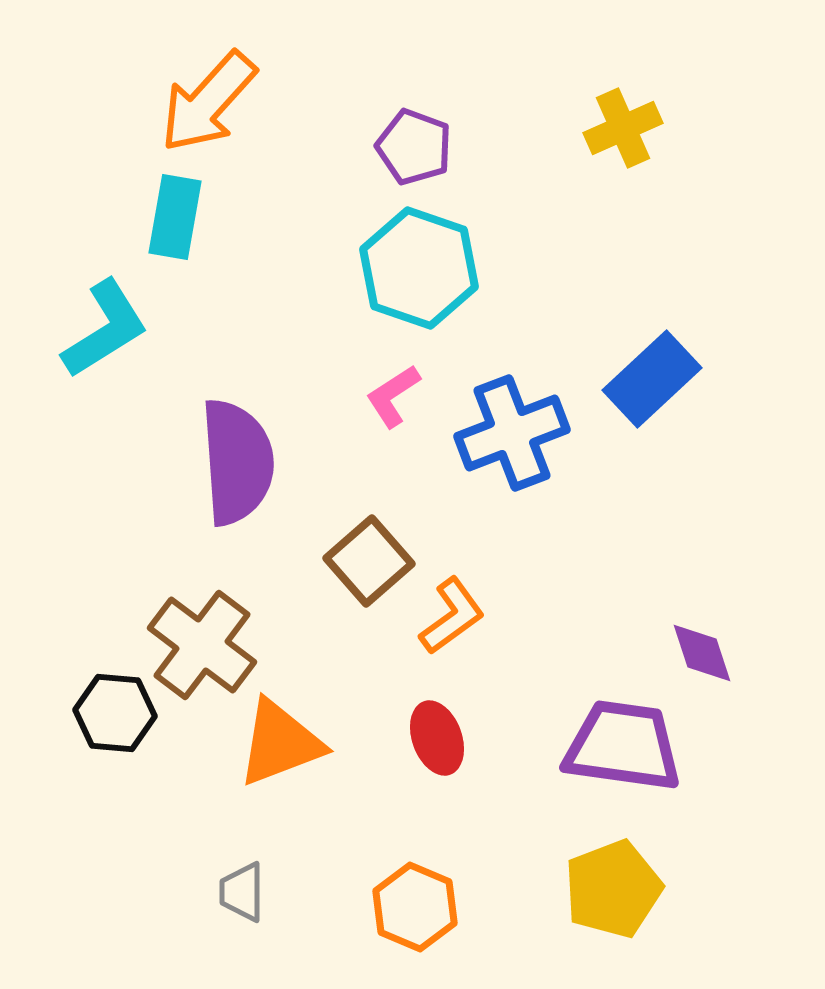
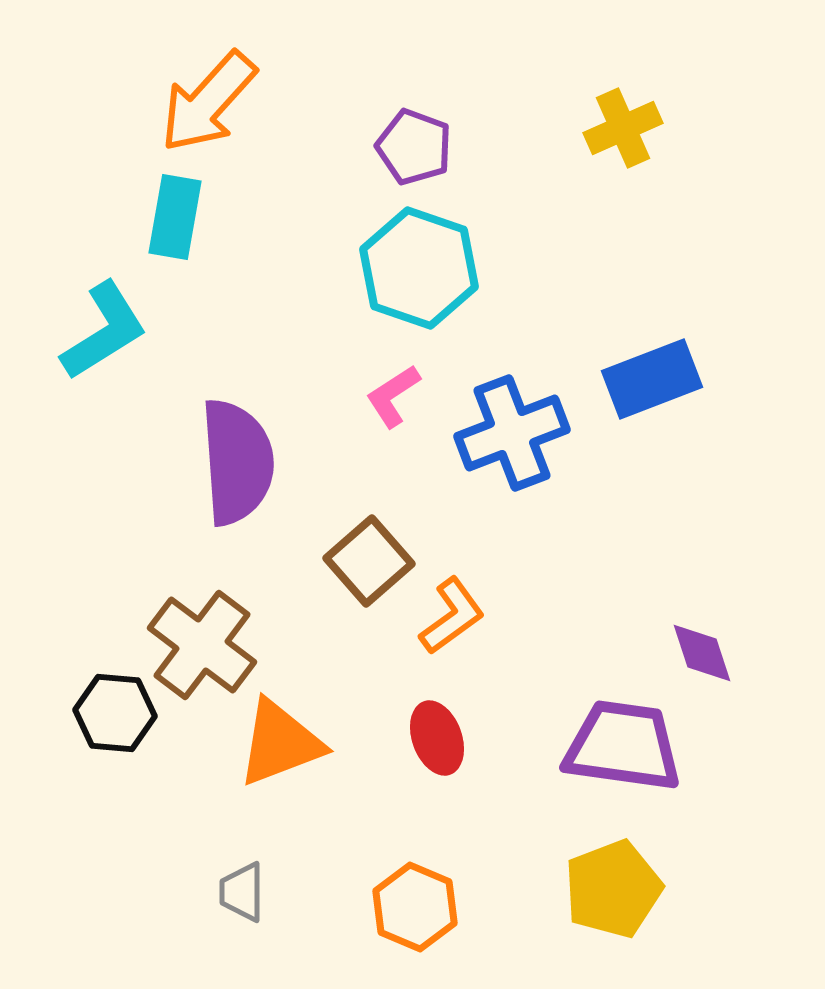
cyan L-shape: moved 1 px left, 2 px down
blue rectangle: rotated 22 degrees clockwise
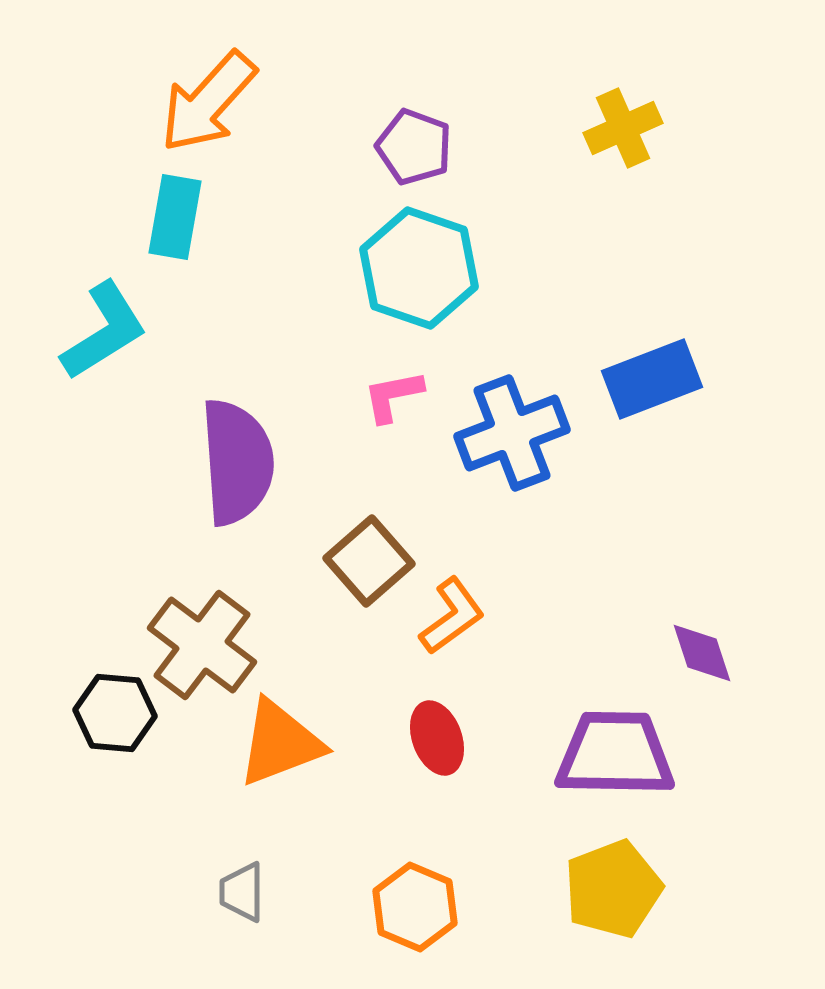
pink L-shape: rotated 22 degrees clockwise
purple trapezoid: moved 8 px left, 8 px down; rotated 7 degrees counterclockwise
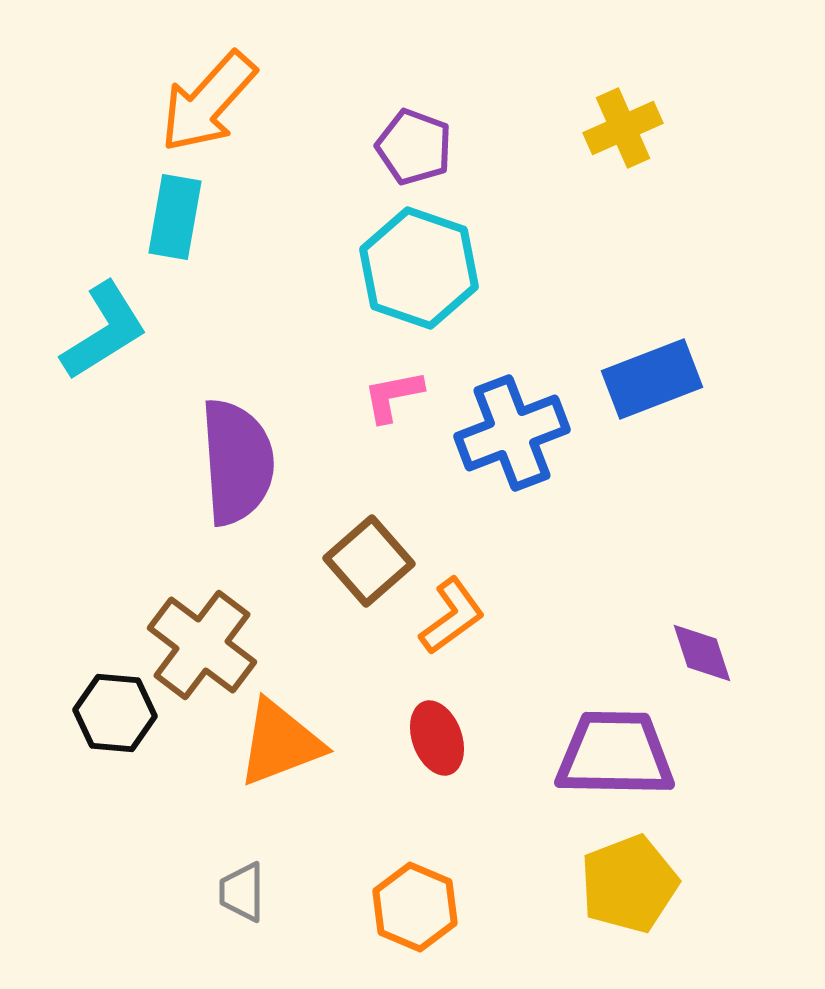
yellow pentagon: moved 16 px right, 5 px up
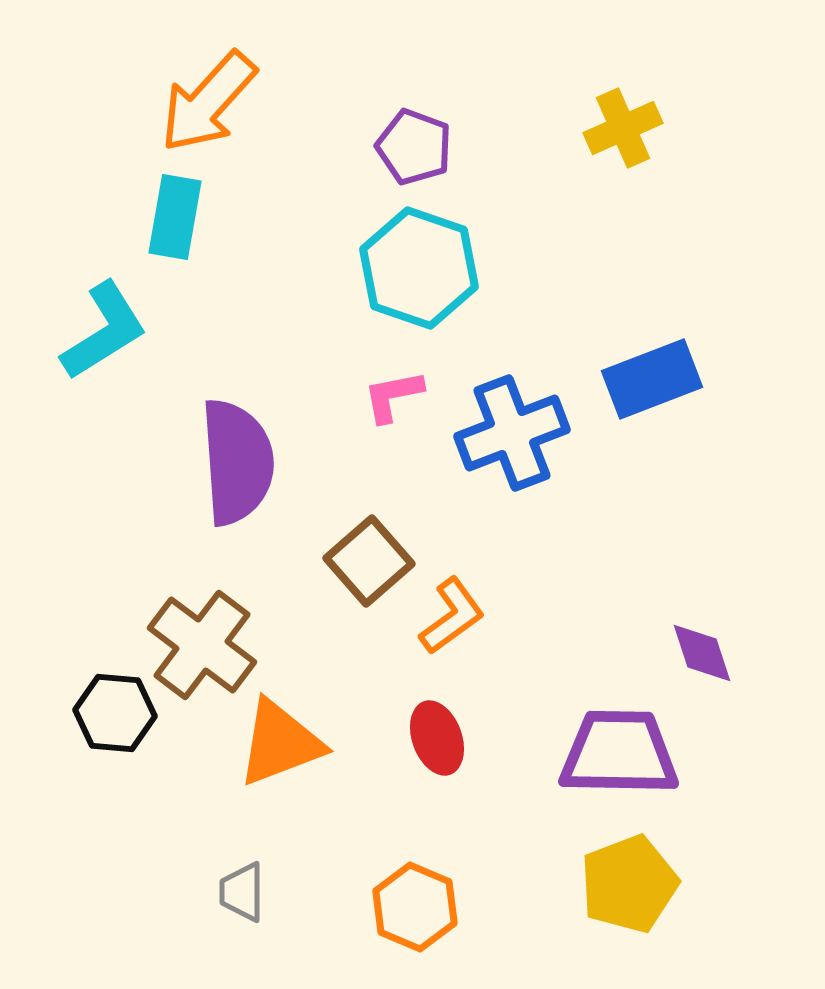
purple trapezoid: moved 4 px right, 1 px up
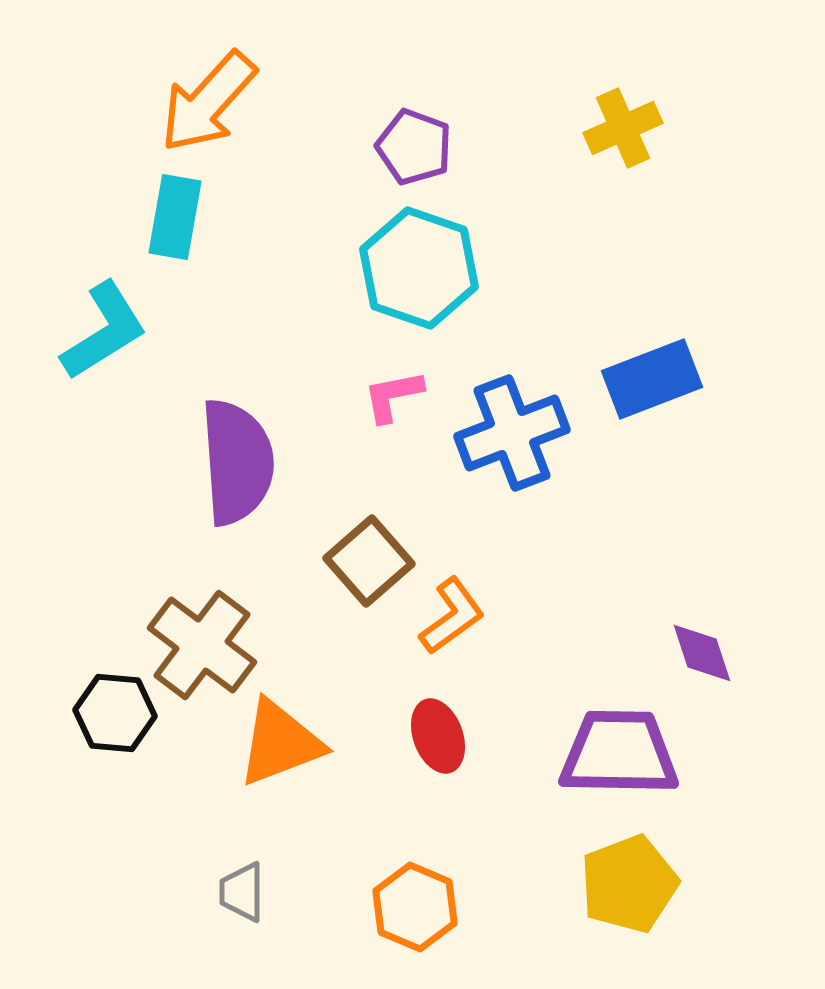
red ellipse: moved 1 px right, 2 px up
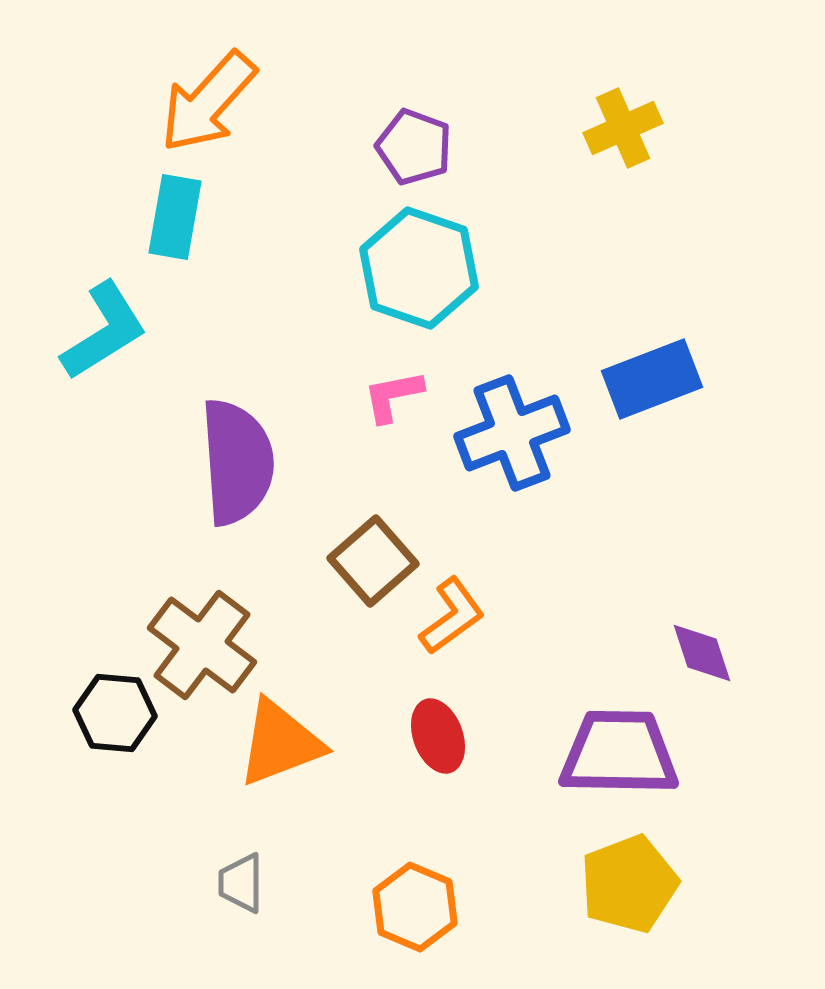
brown square: moved 4 px right
gray trapezoid: moved 1 px left, 9 px up
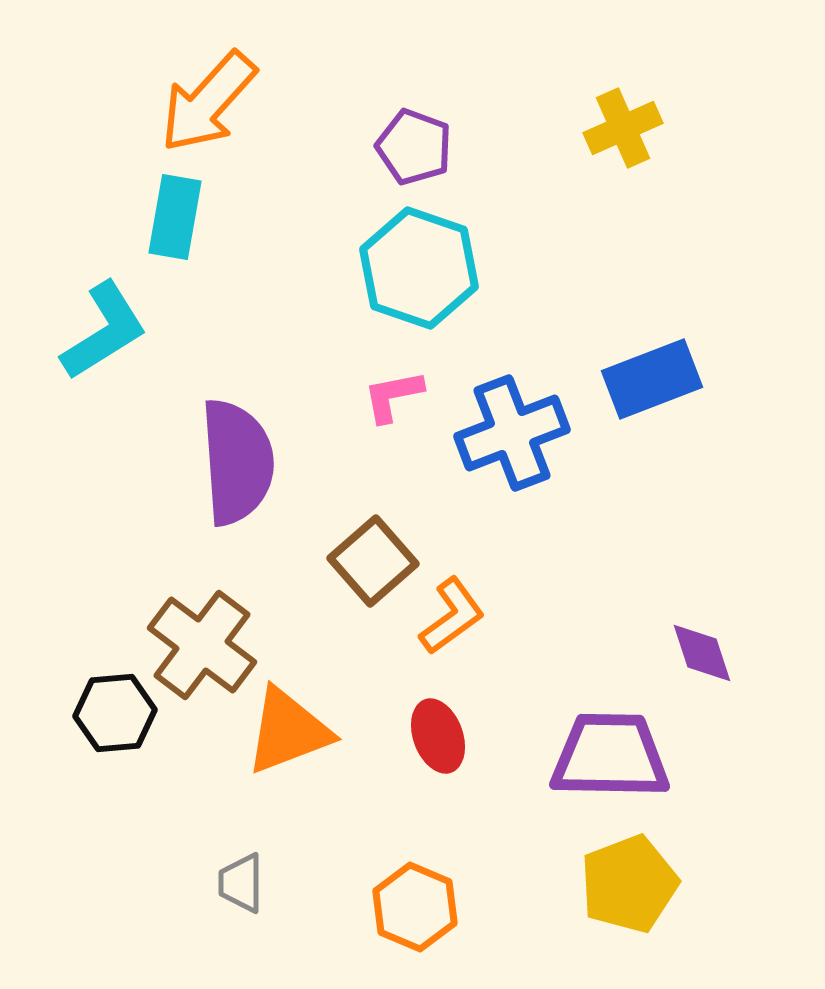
black hexagon: rotated 10 degrees counterclockwise
orange triangle: moved 8 px right, 12 px up
purple trapezoid: moved 9 px left, 3 px down
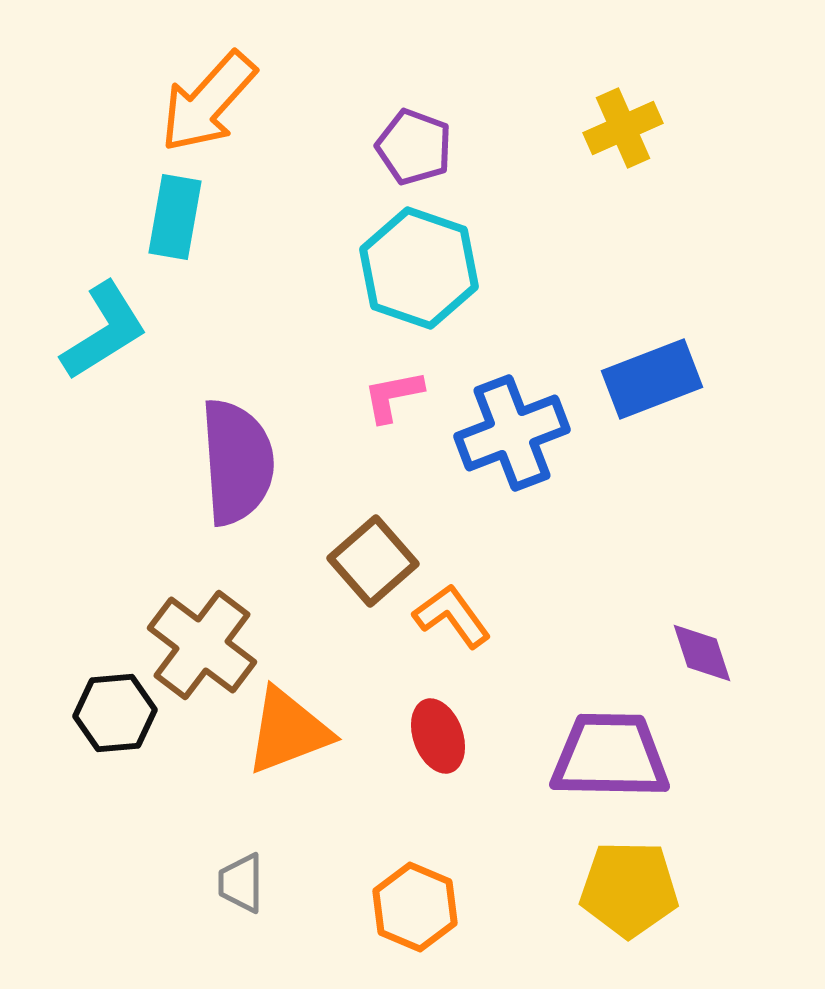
orange L-shape: rotated 90 degrees counterclockwise
yellow pentagon: moved 5 px down; rotated 22 degrees clockwise
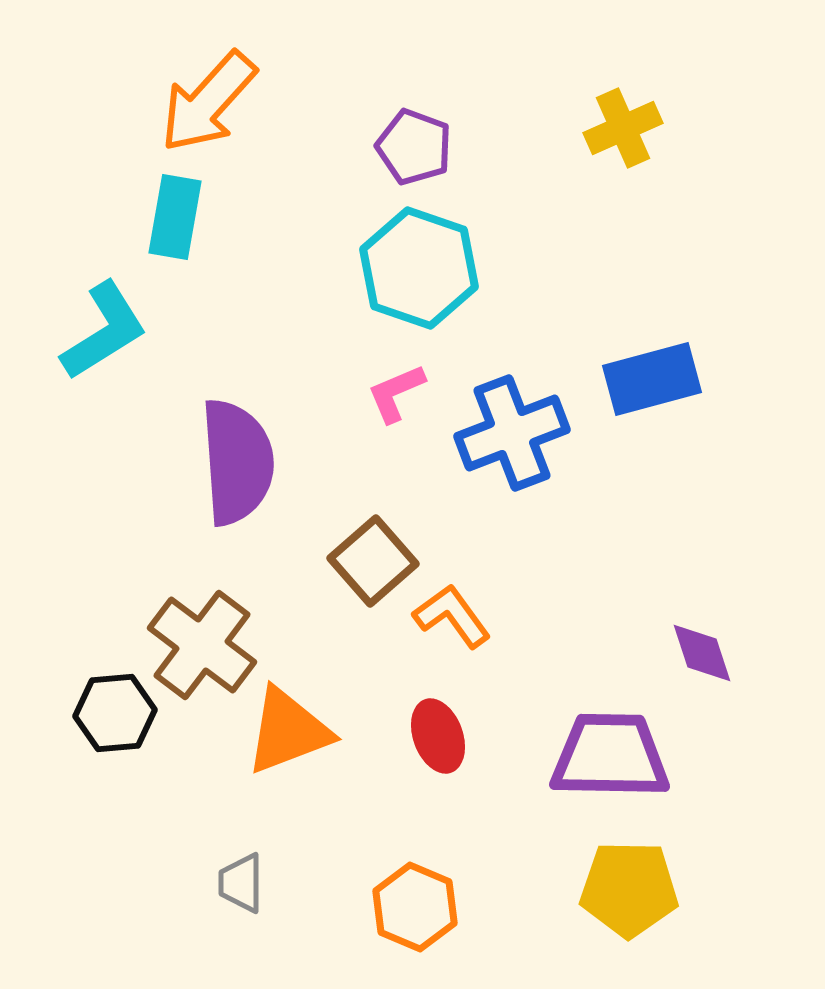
blue rectangle: rotated 6 degrees clockwise
pink L-shape: moved 3 px right, 3 px up; rotated 12 degrees counterclockwise
